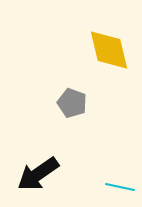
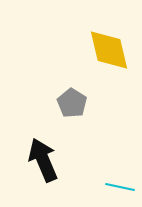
gray pentagon: rotated 12 degrees clockwise
black arrow: moved 5 px right, 14 px up; rotated 102 degrees clockwise
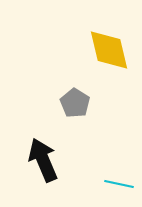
gray pentagon: moved 3 px right
cyan line: moved 1 px left, 3 px up
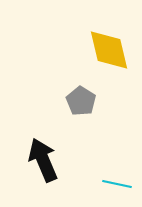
gray pentagon: moved 6 px right, 2 px up
cyan line: moved 2 px left
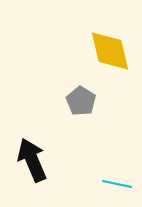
yellow diamond: moved 1 px right, 1 px down
black arrow: moved 11 px left
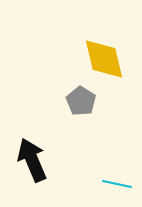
yellow diamond: moved 6 px left, 8 px down
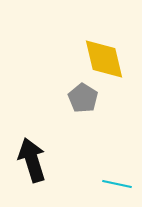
gray pentagon: moved 2 px right, 3 px up
black arrow: rotated 6 degrees clockwise
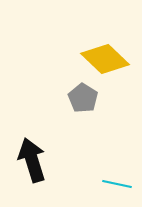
yellow diamond: moved 1 px right; rotated 33 degrees counterclockwise
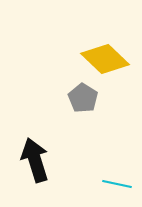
black arrow: moved 3 px right
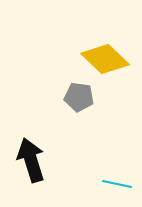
gray pentagon: moved 4 px left, 1 px up; rotated 24 degrees counterclockwise
black arrow: moved 4 px left
